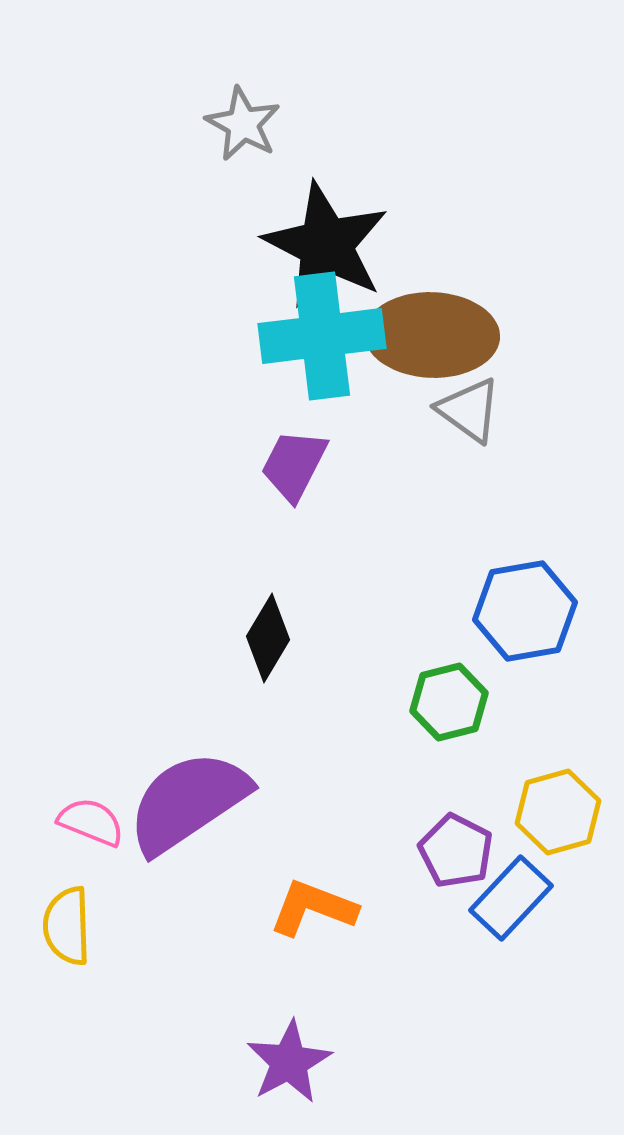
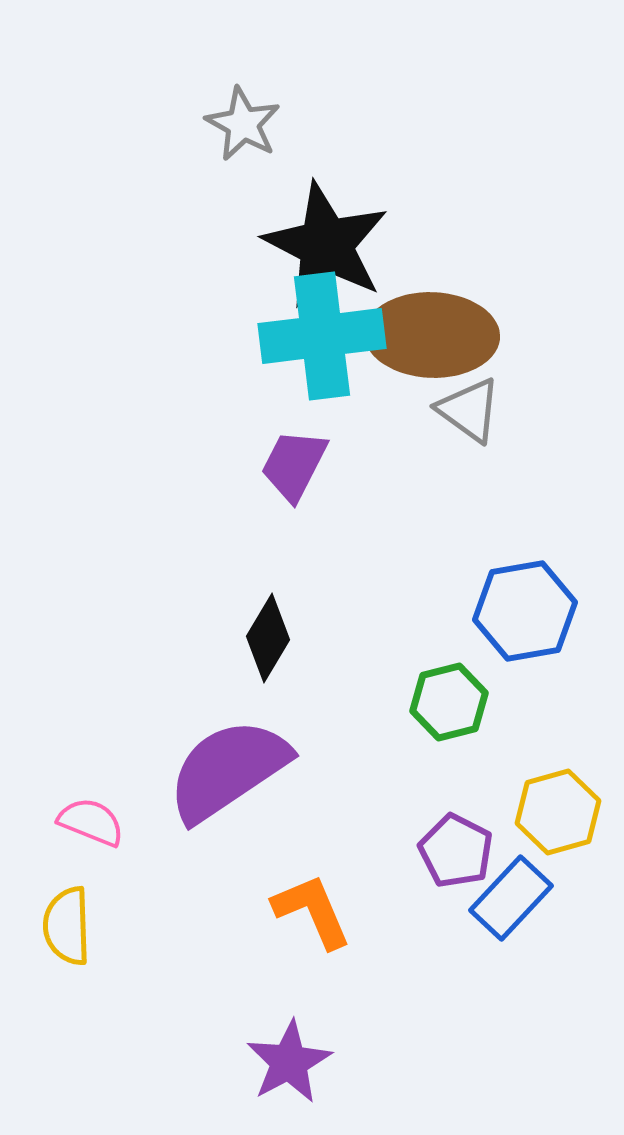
purple semicircle: moved 40 px right, 32 px up
orange L-shape: moved 1 px left, 3 px down; rotated 46 degrees clockwise
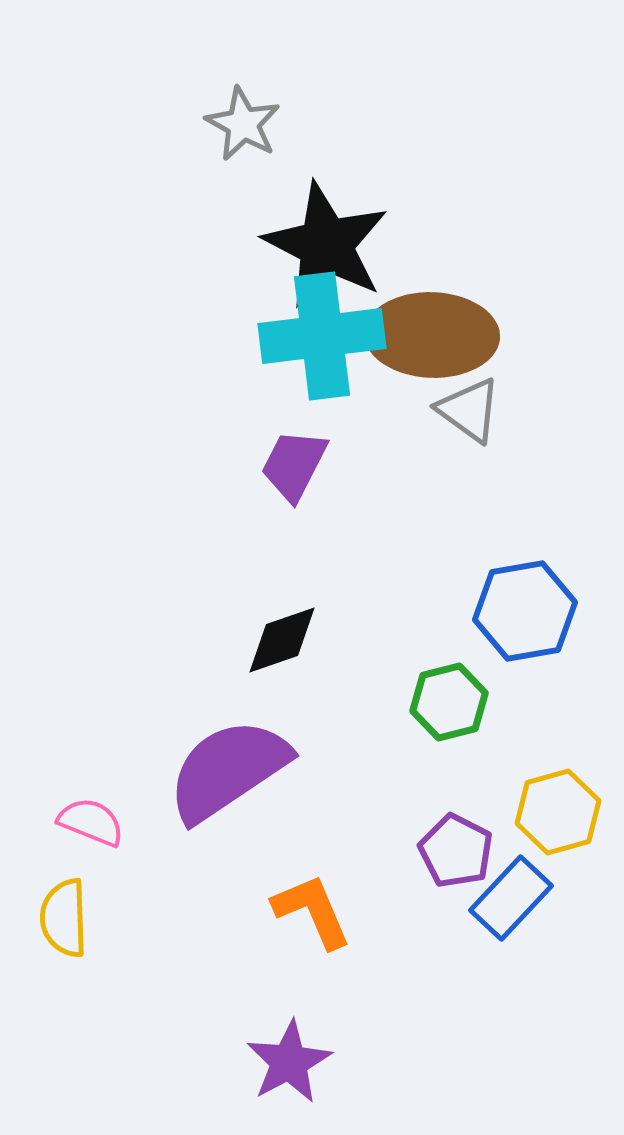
black diamond: moved 14 px right, 2 px down; rotated 40 degrees clockwise
yellow semicircle: moved 3 px left, 8 px up
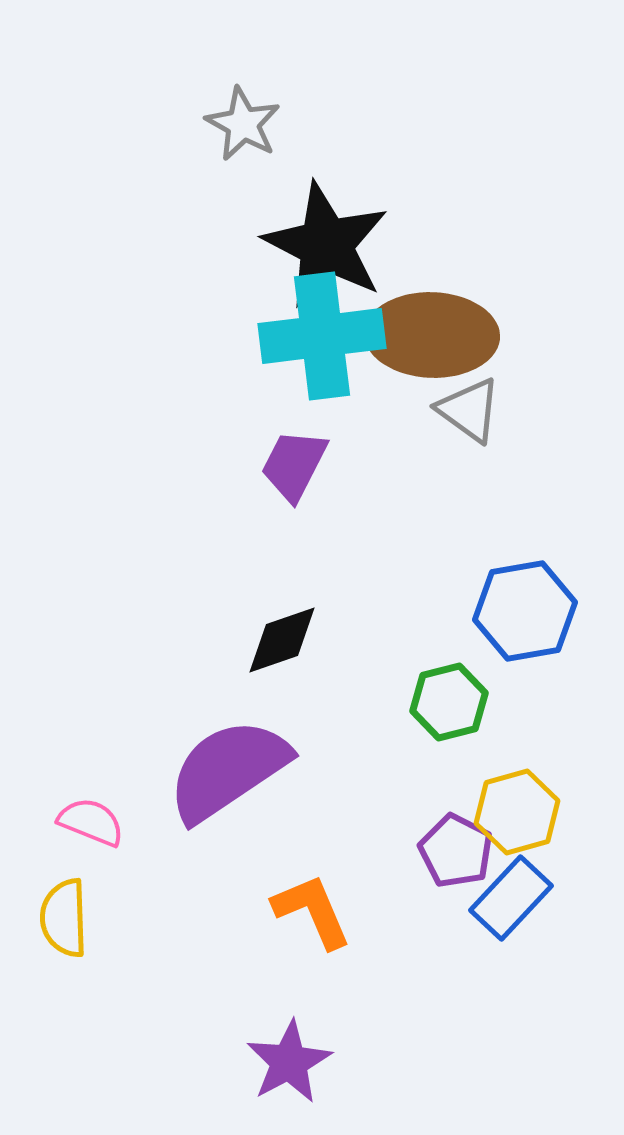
yellow hexagon: moved 41 px left
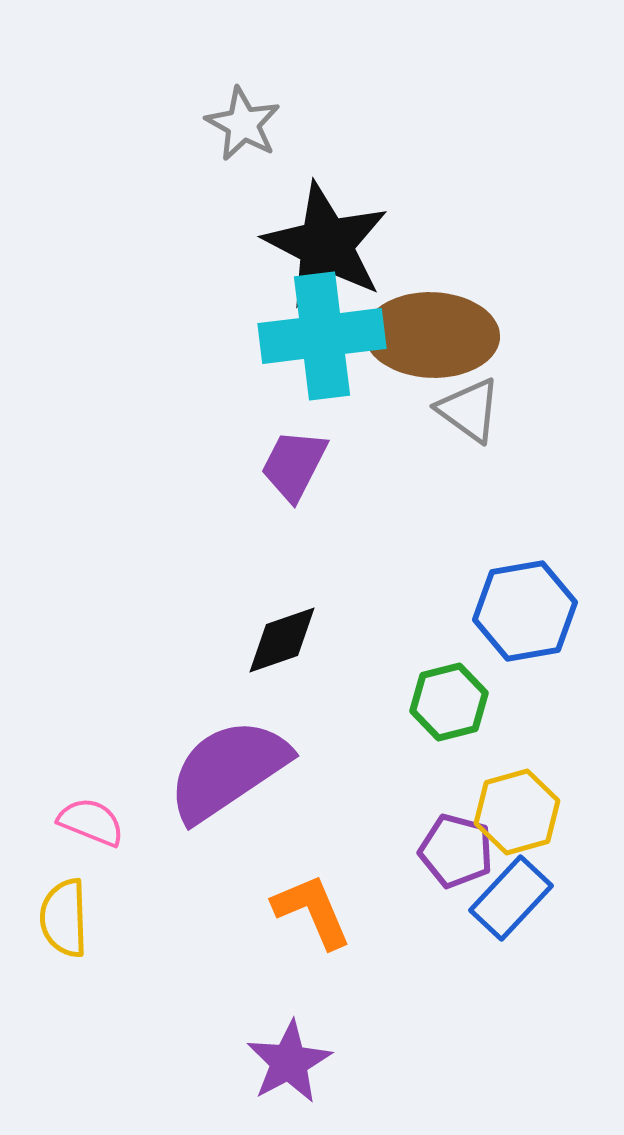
purple pentagon: rotated 12 degrees counterclockwise
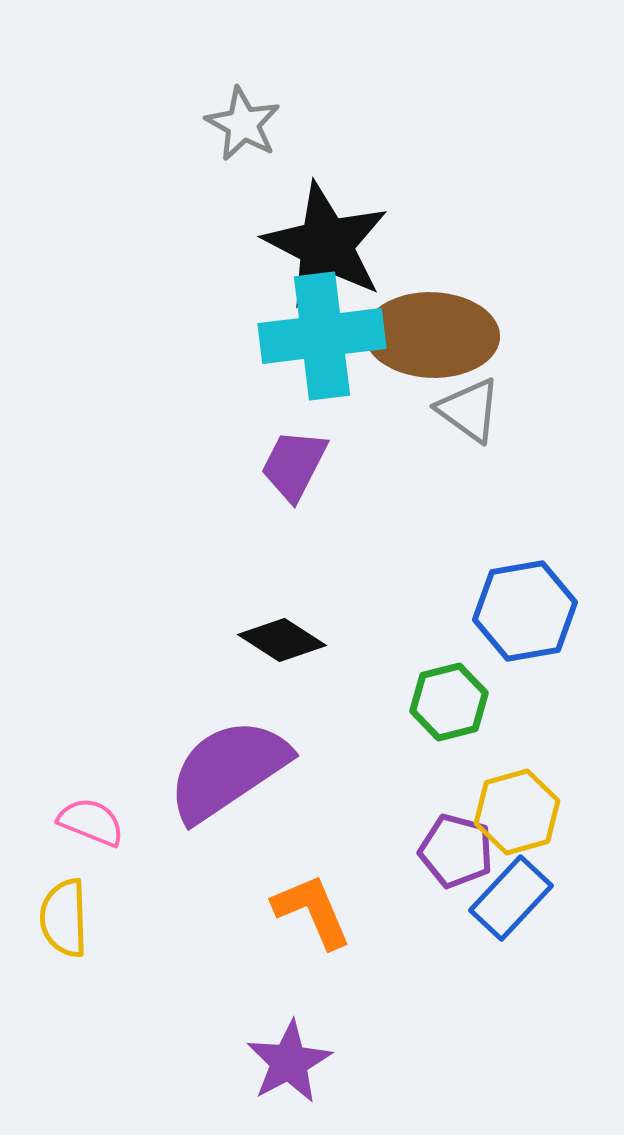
black diamond: rotated 52 degrees clockwise
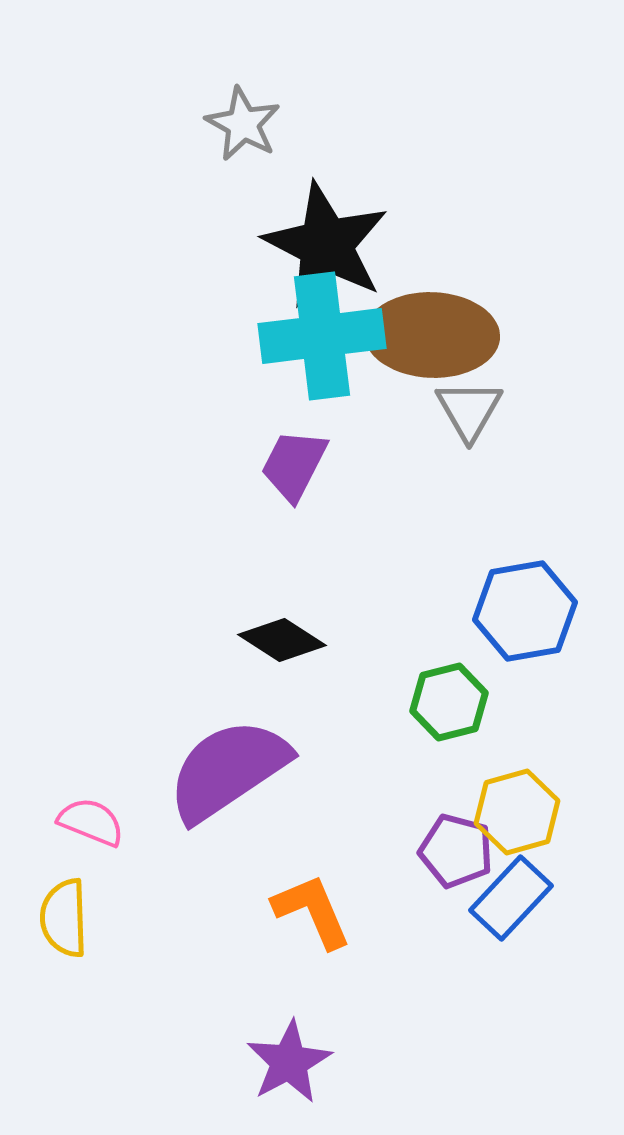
gray triangle: rotated 24 degrees clockwise
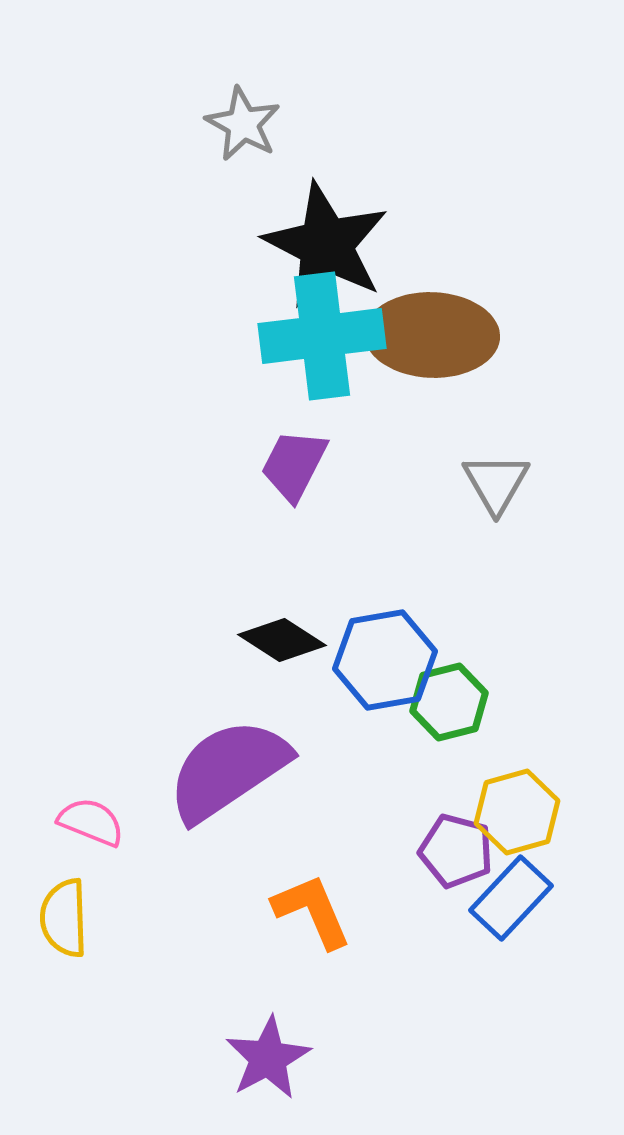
gray triangle: moved 27 px right, 73 px down
blue hexagon: moved 140 px left, 49 px down
purple star: moved 21 px left, 4 px up
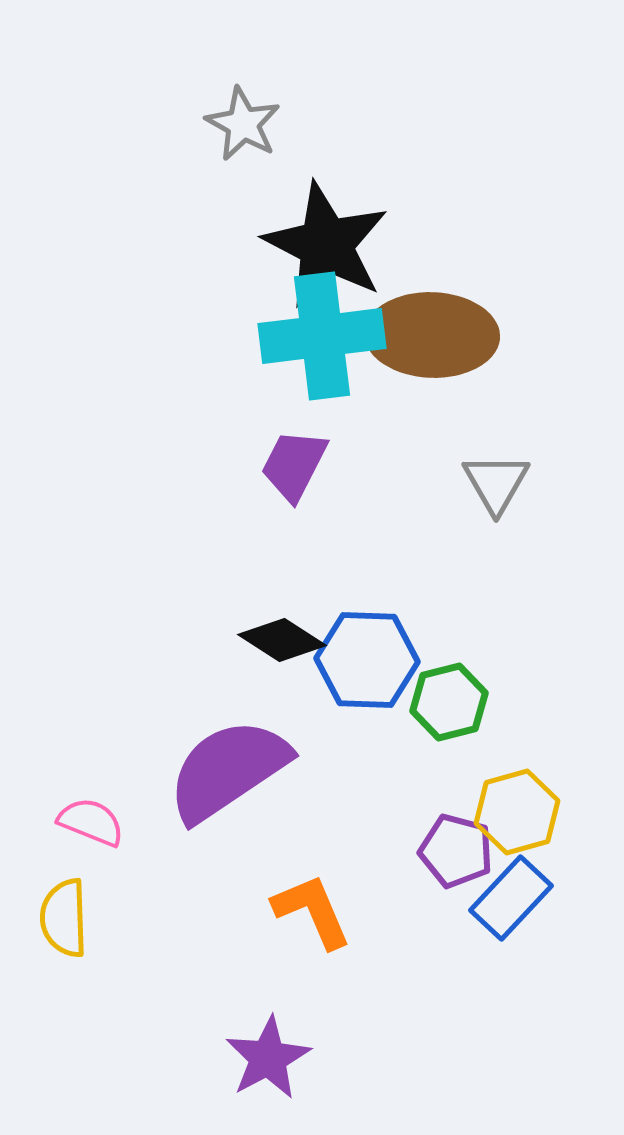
blue hexagon: moved 18 px left; rotated 12 degrees clockwise
